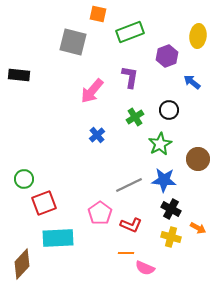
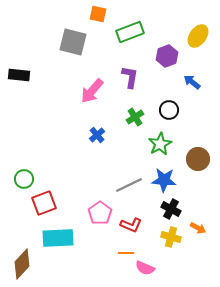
yellow ellipse: rotated 30 degrees clockwise
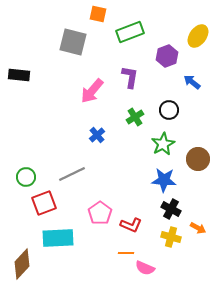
green star: moved 3 px right
green circle: moved 2 px right, 2 px up
gray line: moved 57 px left, 11 px up
